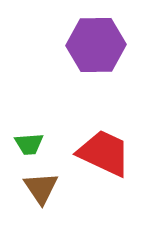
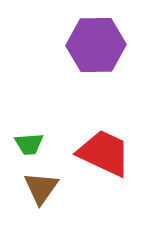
brown triangle: rotated 9 degrees clockwise
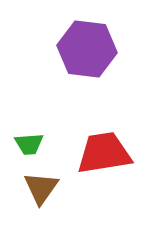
purple hexagon: moved 9 px left, 4 px down; rotated 8 degrees clockwise
red trapezoid: rotated 34 degrees counterclockwise
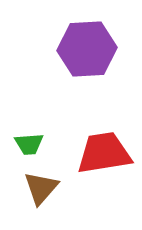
purple hexagon: rotated 10 degrees counterclockwise
brown triangle: rotated 6 degrees clockwise
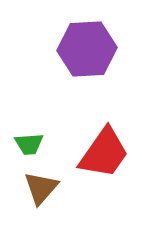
red trapezoid: rotated 134 degrees clockwise
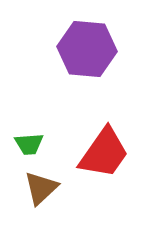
purple hexagon: rotated 8 degrees clockwise
brown triangle: rotated 6 degrees clockwise
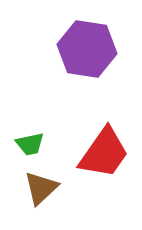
purple hexagon: rotated 4 degrees clockwise
green trapezoid: moved 1 px right; rotated 8 degrees counterclockwise
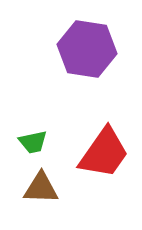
green trapezoid: moved 3 px right, 2 px up
brown triangle: rotated 45 degrees clockwise
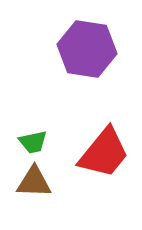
red trapezoid: rotated 4 degrees clockwise
brown triangle: moved 7 px left, 6 px up
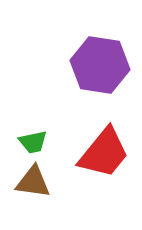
purple hexagon: moved 13 px right, 16 px down
brown triangle: moved 1 px left; rotated 6 degrees clockwise
